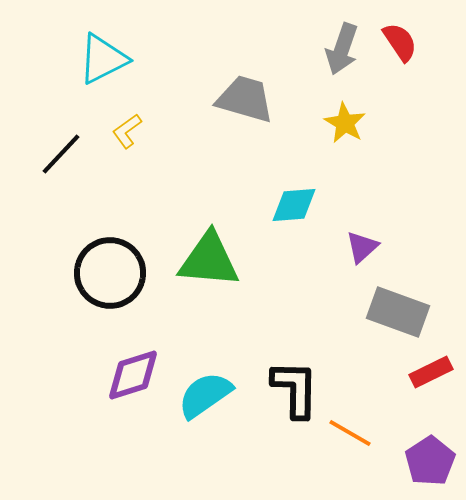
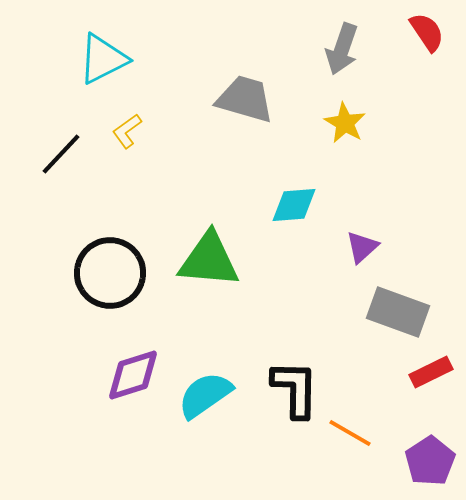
red semicircle: moved 27 px right, 10 px up
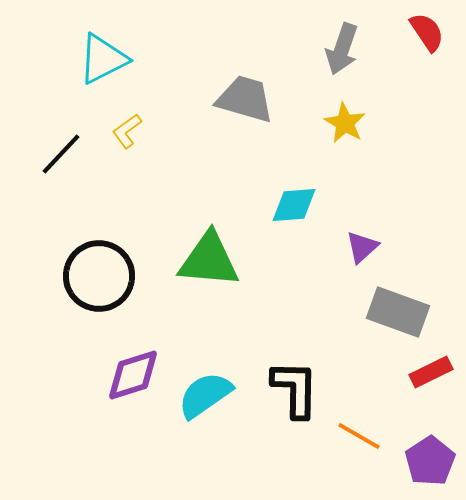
black circle: moved 11 px left, 3 px down
orange line: moved 9 px right, 3 px down
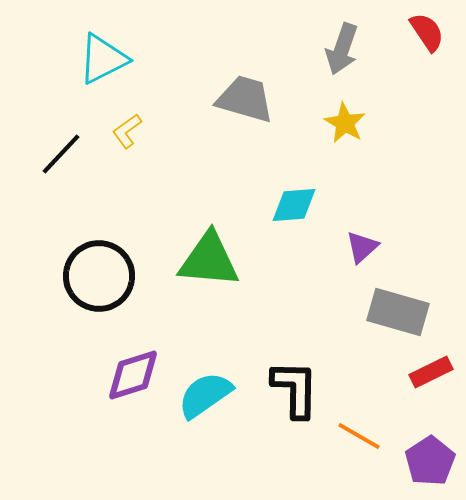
gray rectangle: rotated 4 degrees counterclockwise
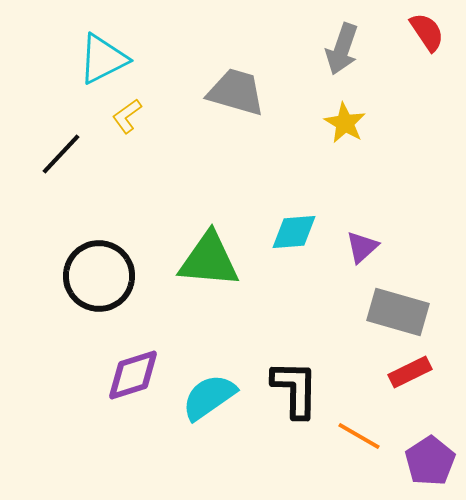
gray trapezoid: moved 9 px left, 7 px up
yellow L-shape: moved 15 px up
cyan diamond: moved 27 px down
red rectangle: moved 21 px left
cyan semicircle: moved 4 px right, 2 px down
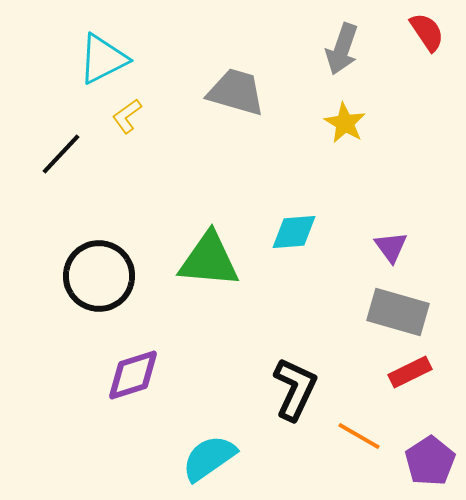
purple triangle: moved 29 px right; rotated 24 degrees counterclockwise
black L-shape: rotated 24 degrees clockwise
cyan semicircle: moved 61 px down
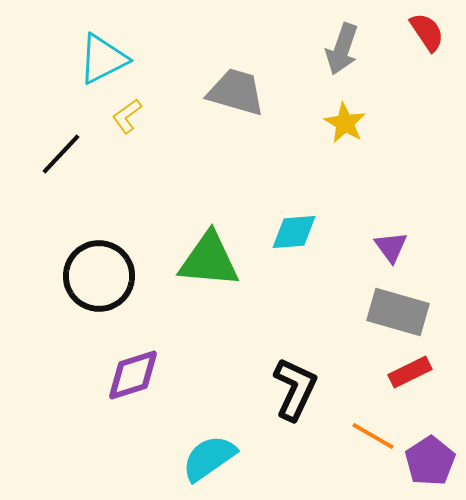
orange line: moved 14 px right
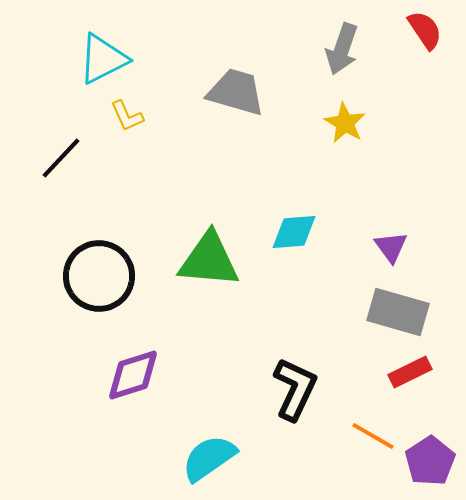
red semicircle: moved 2 px left, 2 px up
yellow L-shape: rotated 78 degrees counterclockwise
black line: moved 4 px down
